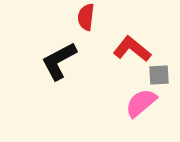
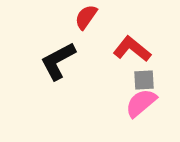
red semicircle: rotated 28 degrees clockwise
black L-shape: moved 1 px left
gray square: moved 15 px left, 5 px down
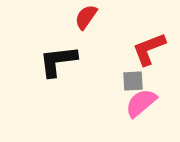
red L-shape: moved 17 px right; rotated 60 degrees counterclockwise
black L-shape: rotated 21 degrees clockwise
gray square: moved 11 px left, 1 px down
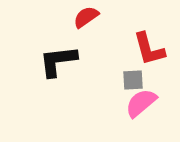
red semicircle: rotated 20 degrees clockwise
red L-shape: rotated 84 degrees counterclockwise
gray square: moved 1 px up
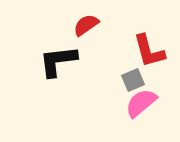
red semicircle: moved 8 px down
red L-shape: moved 2 px down
gray square: rotated 20 degrees counterclockwise
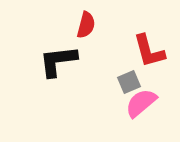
red semicircle: rotated 140 degrees clockwise
gray square: moved 4 px left, 2 px down
